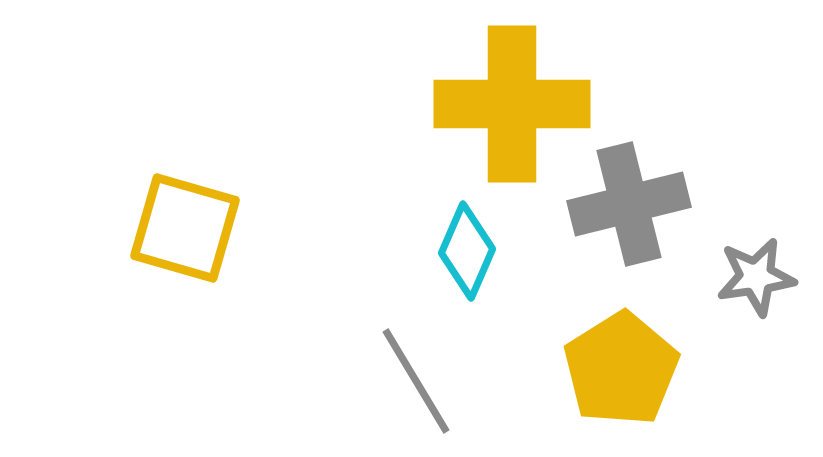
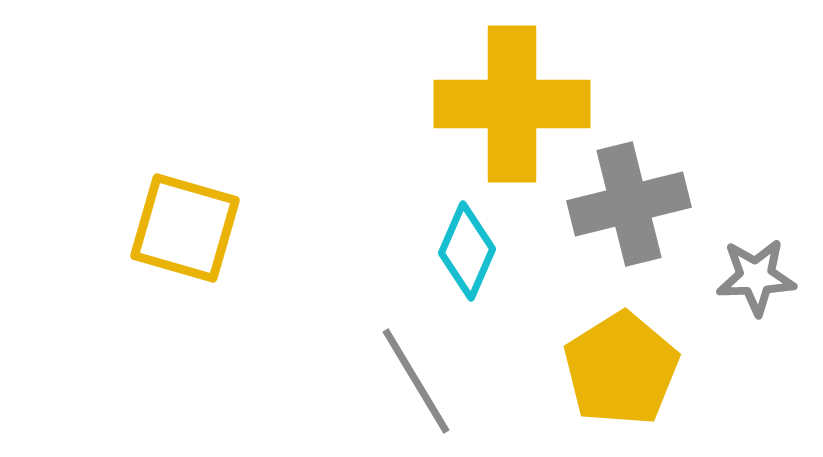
gray star: rotated 6 degrees clockwise
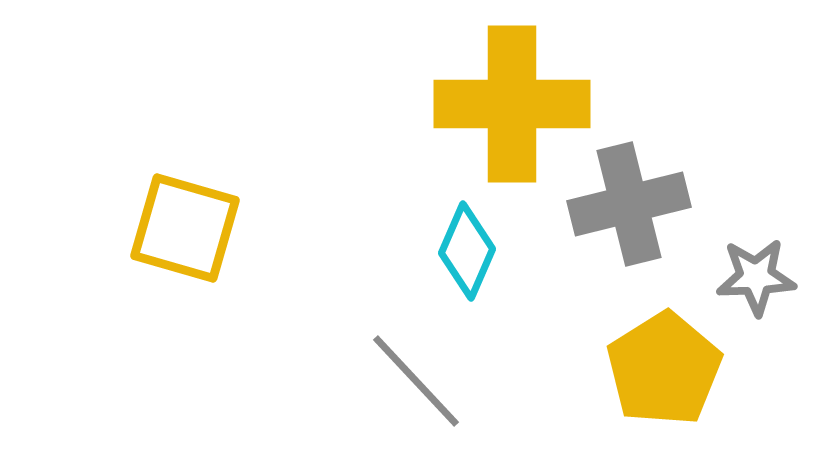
yellow pentagon: moved 43 px right
gray line: rotated 12 degrees counterclockwise
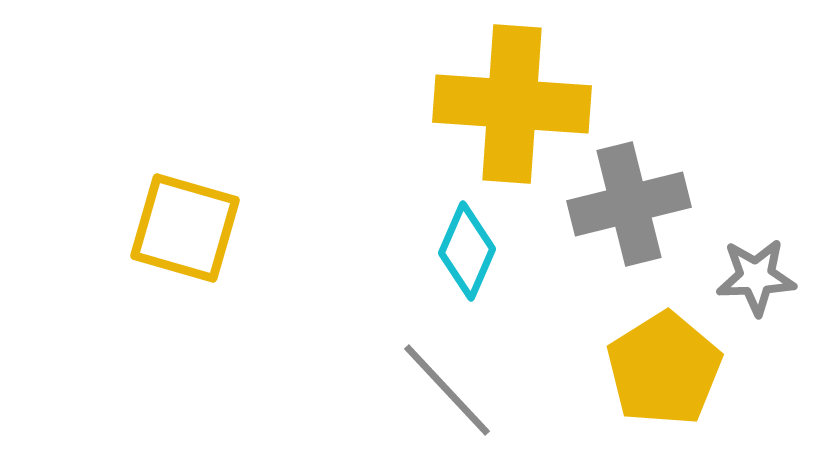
yellow cross: rotated 4 degrees clockwise
gray line: moved 31 px right, 9 px down
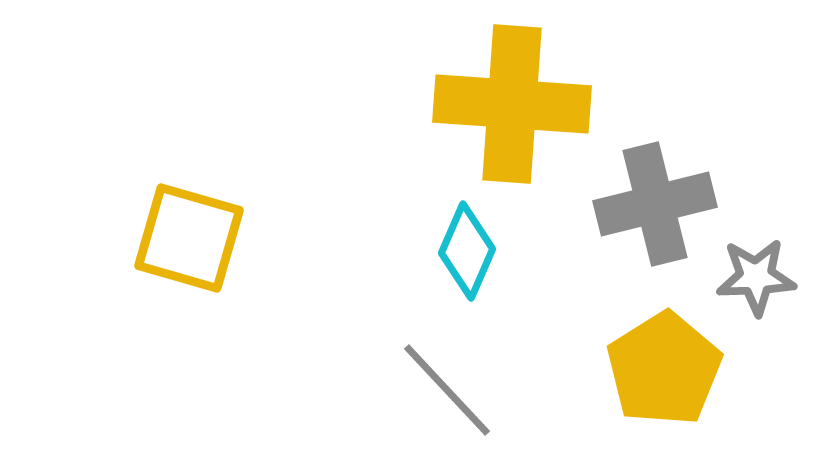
gray cross: moved 26 px right
yellow square: moved 4 px right, 10 px down
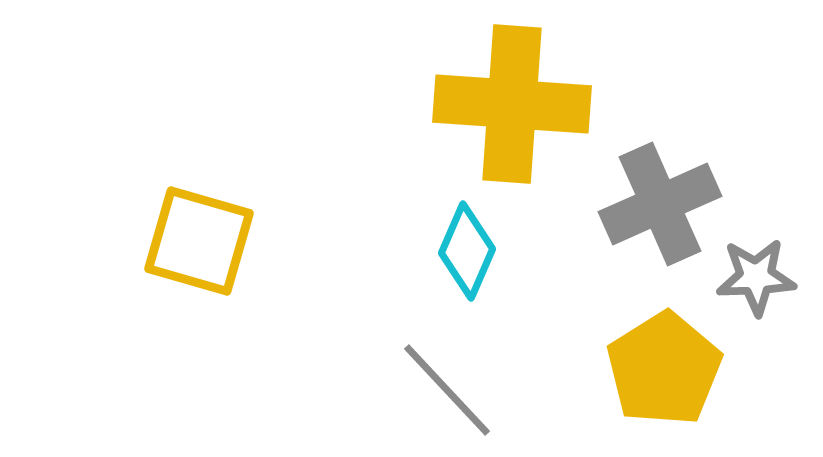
gray cross: moved 5 px right; rotated 10 degrees counterclockwise
yellow square: moved 10 px right, 3 px down
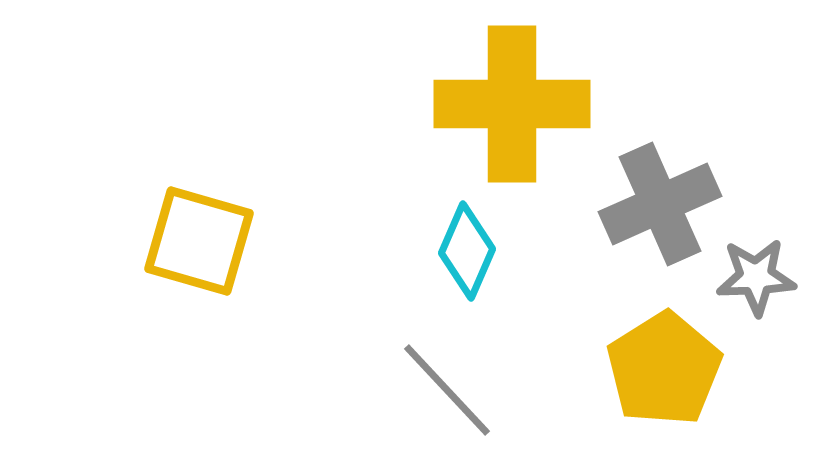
yellow cross: rotated 4 degrees counterclockwise
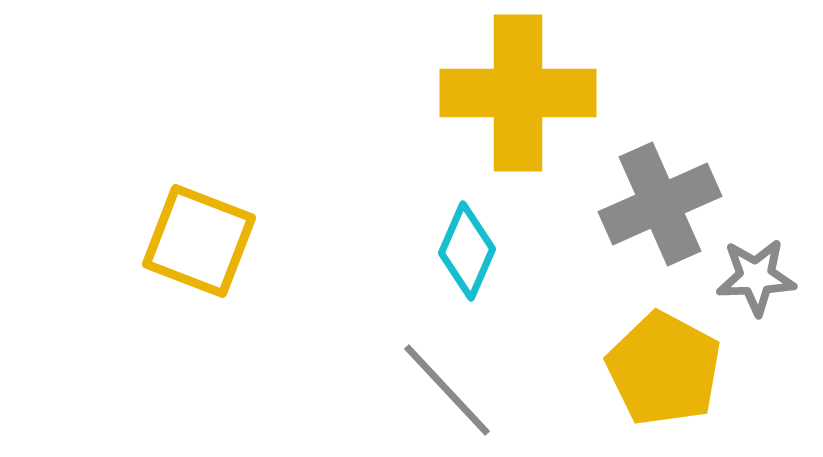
yellow cross: moved 6 px right, 11 px up
yellow square: rotated 5 degrees clockwise
yellow pentagon: rotated 12 degrees counterclockwise
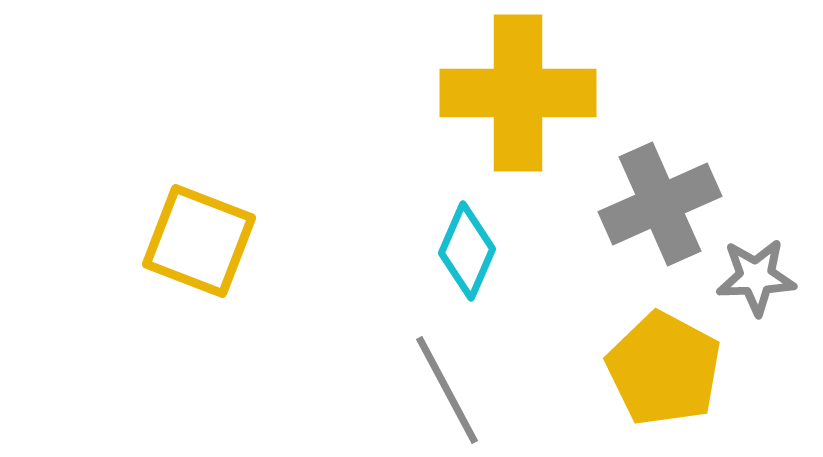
gray line: rotated 15 degrees clockwise
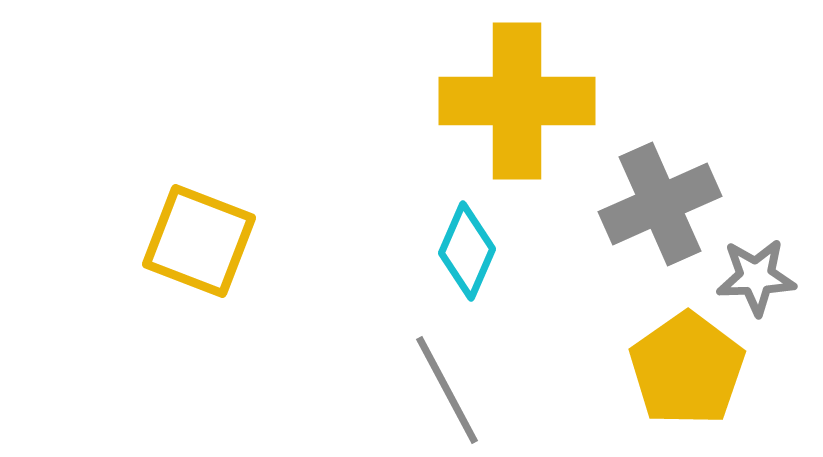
yellow cross: moved 1 px left, 8 px down
yellow pentagon: moved 23 px right; rotated 9 degrees clockwise
